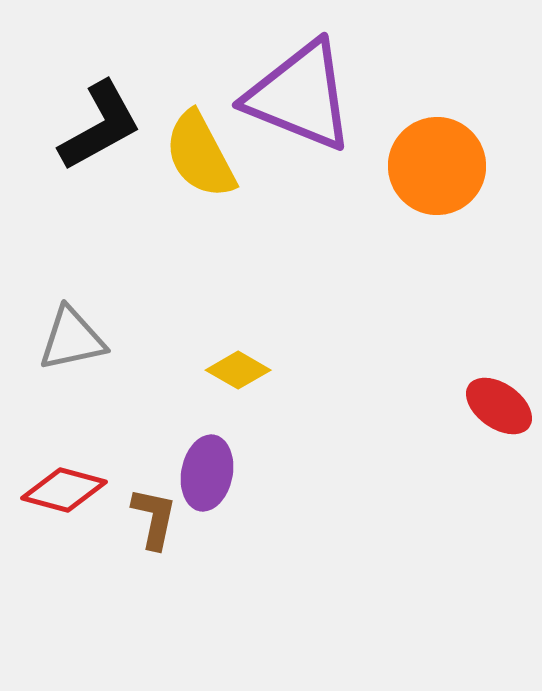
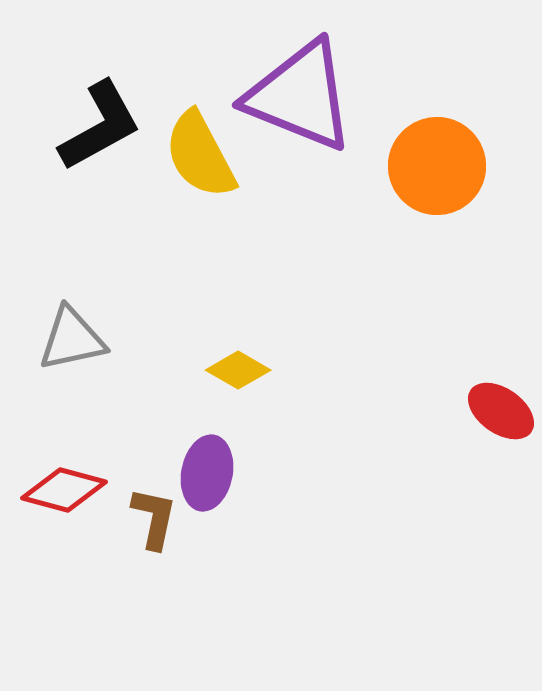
red ellipse: moved 2 px right, 5 px down
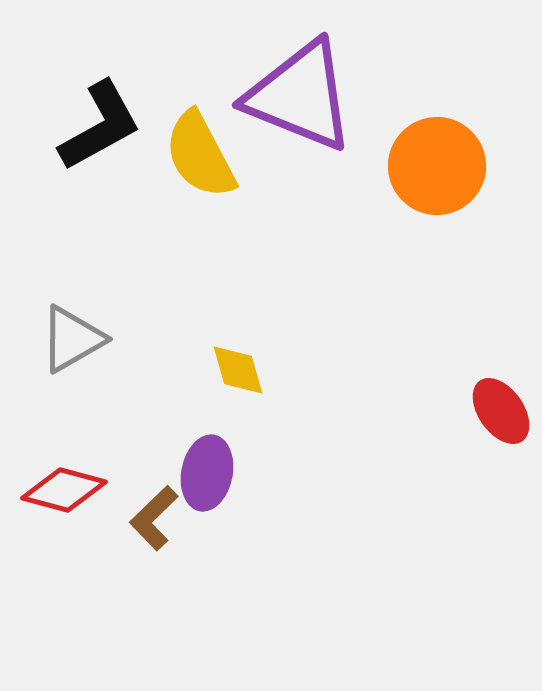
gray triangle: rotated 18 degrees counterclockwise
yellow diamond: rotated 44 degrees clockwise
red ellipse: rotated 20 degrees clockwise
brown L-shape: rotated 146 degrees counterclockwise
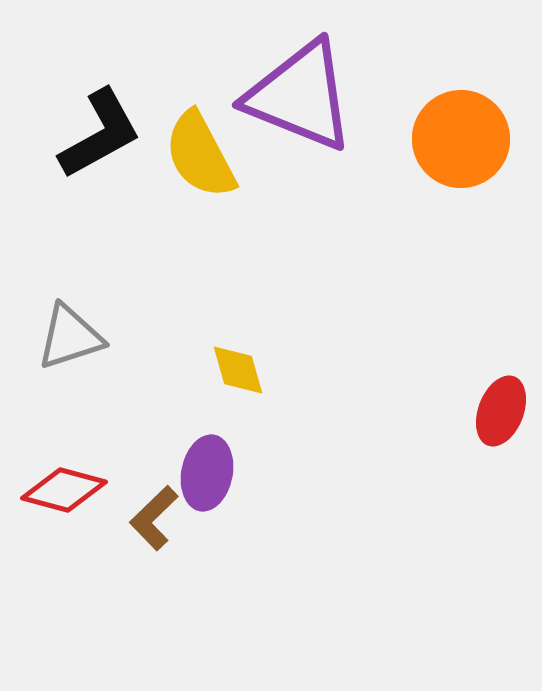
black L-shape: moved 8 px down
orange circle: moved 24 px right, 27 px up
gray triangle: moved 2 px left, 2 px up; rotated 12 degrees clockwise
red ellipse: rotated 56 degrees clockwise
